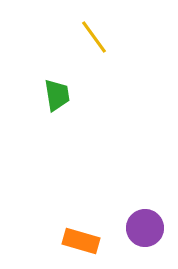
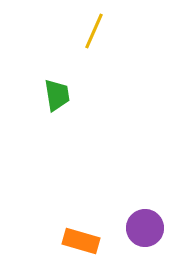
yellow line: moved 6 px up; rotated 60 degrees clockwise
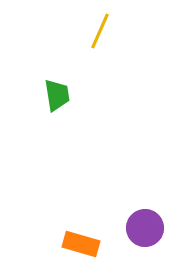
yellow line: moved 6 px right
orange rectangle: moved 3 px down
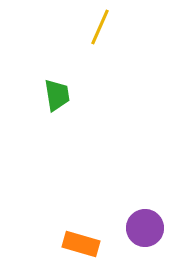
yellow line: moved 4 px up
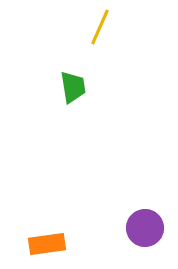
green trapezoid: moved 16 px right, 8 px up
orange rectangle: moved 34 px left; rotated 24 degrees counterclockwise
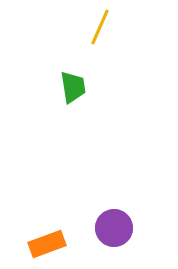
purple circle: moved 31 px left
orange rectangle: rotated 12 degrees counterclockwise
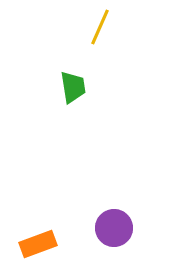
orange rectangle: moved 9 px left
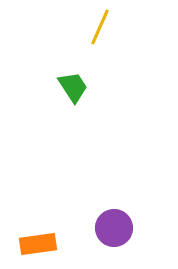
green trapezoid: rotated 24 degrees counterclockwise
orange rectangle: rotated 12 degrees clockwise
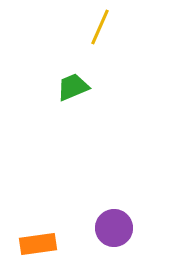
green trapezoid: rotated 80 degrees counterclockwise
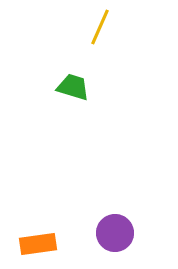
green trapezoid: rotated 40 degrees clockwise
purple circle: moved 1 px right, 5 px down
